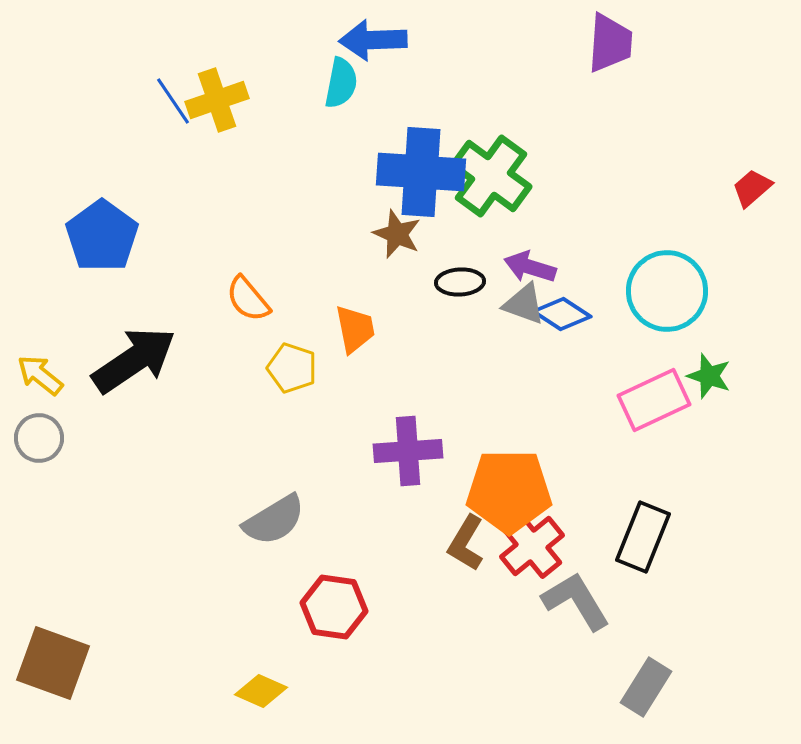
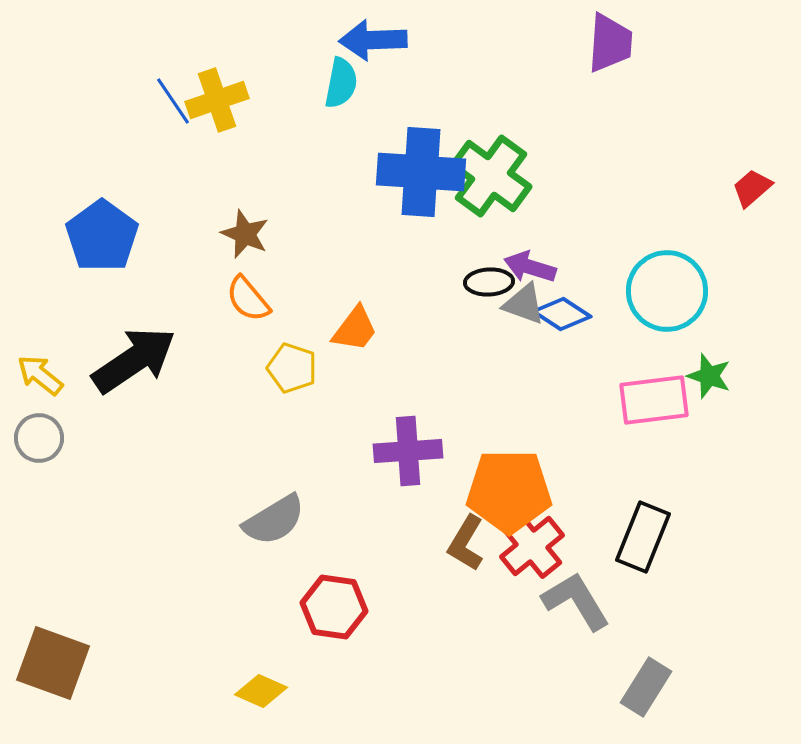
brown star: moved 152 px left
black ellipse: moved 29 px right
orange trapezoid: rotated 48 degrees clockwise
pink rectangle: rotated 18 degrees clockwise
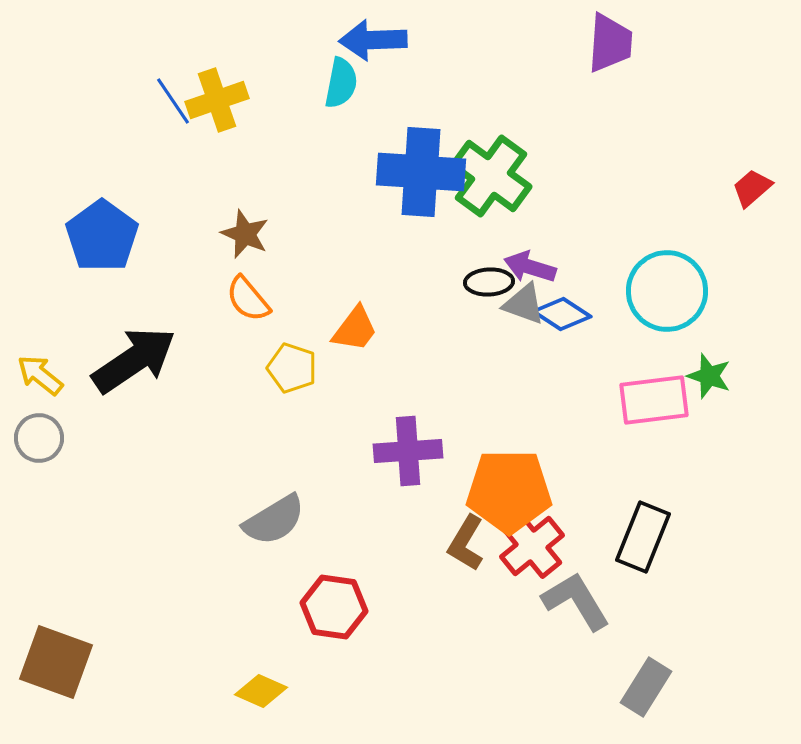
brown square: moved 3 px right, 1 px up
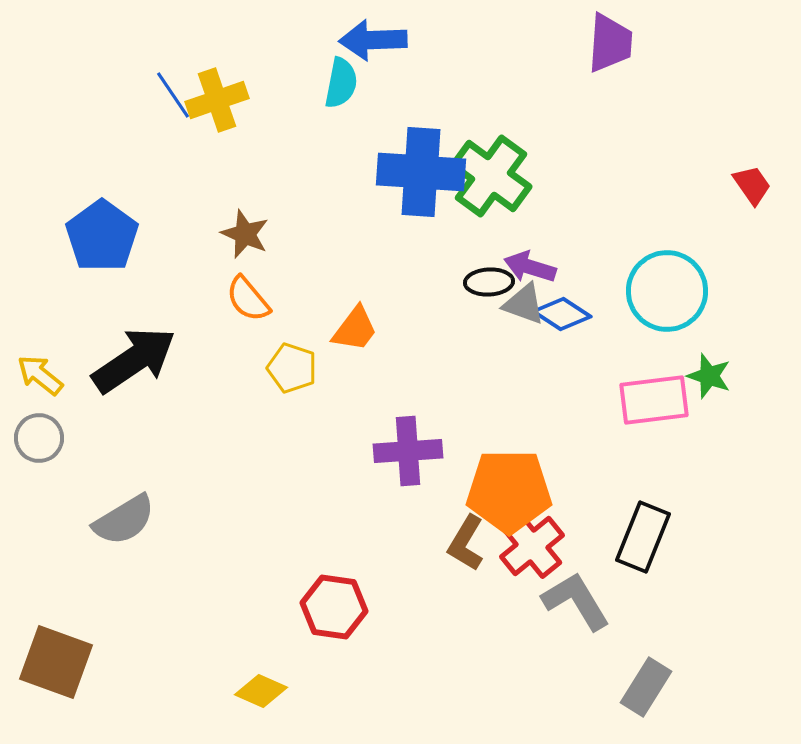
blue line: moved 6 px up
red trapezoid: moved 3 px up; rotated 96 degrees clockwise
gray semicircle: moved 150 px left
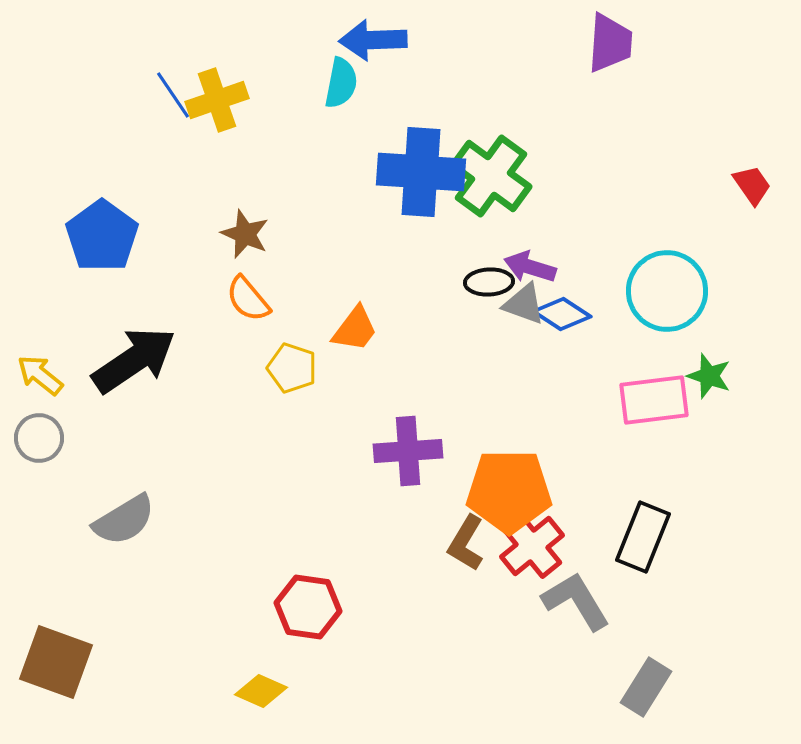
red hexagon: moved 26 px left
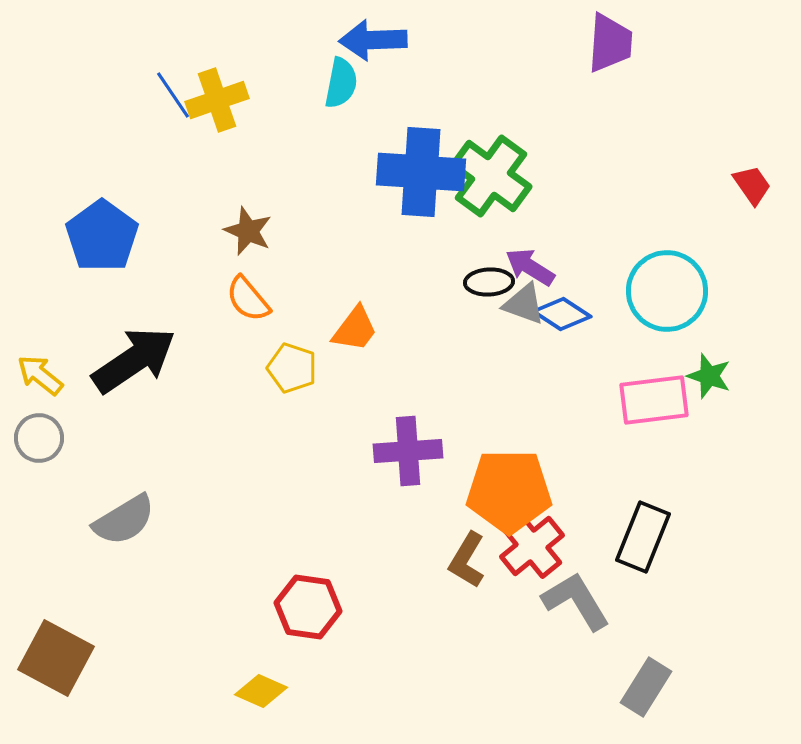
brown star: moved 3 px right, 3 px up
purple arrow: rotated 15 degrees clockwise
brown L-shape: moved 1 px right, 17 px down
brown square: moved 4 px up; rotated 8 degrees clockwise
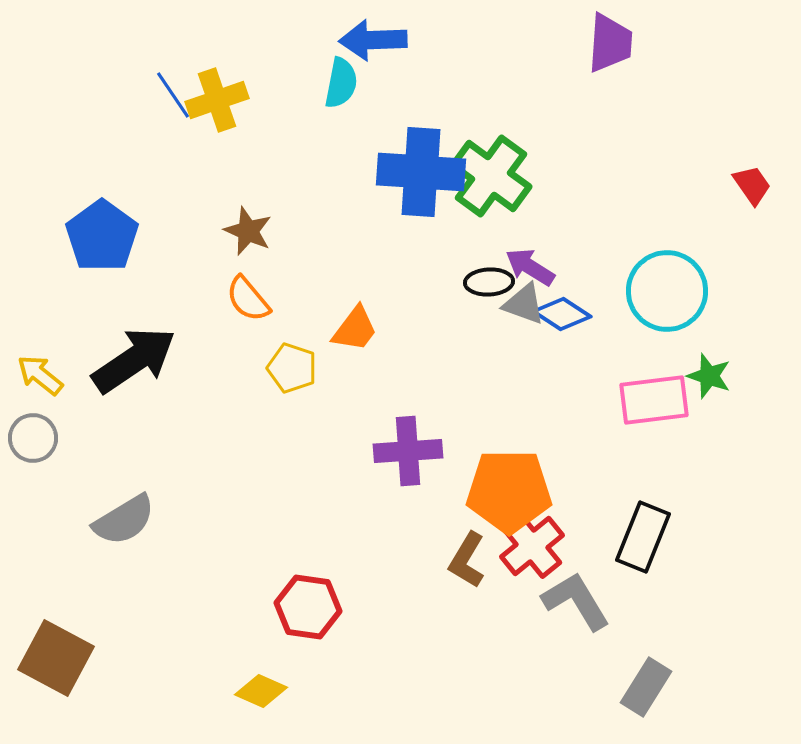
gray circle: moved 6 px left
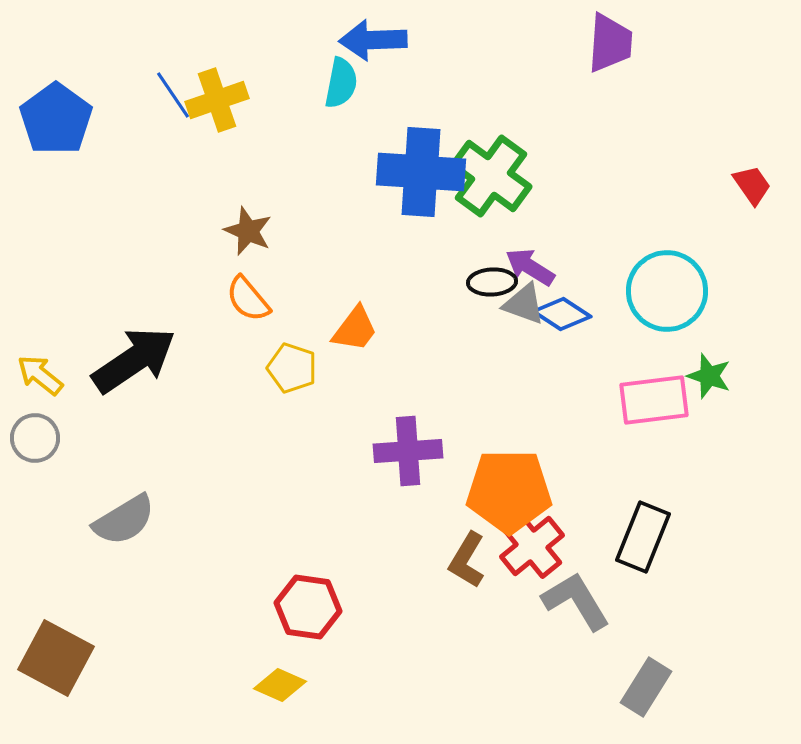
blue pentagon: moved 46 px left, 117 px up
black ellipse: moved 3 px right
gray circle: moved 2 px right
yellow diamond: moved 19 px right, 6 px up
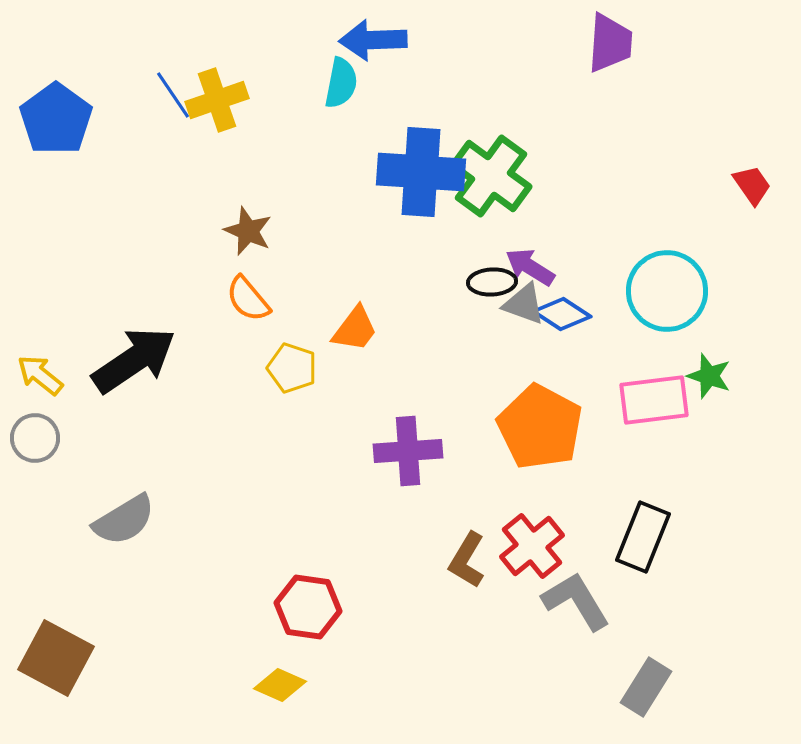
orange pentagon: moved 31 px right, 64 px up; rotated 28 degrees clockwise
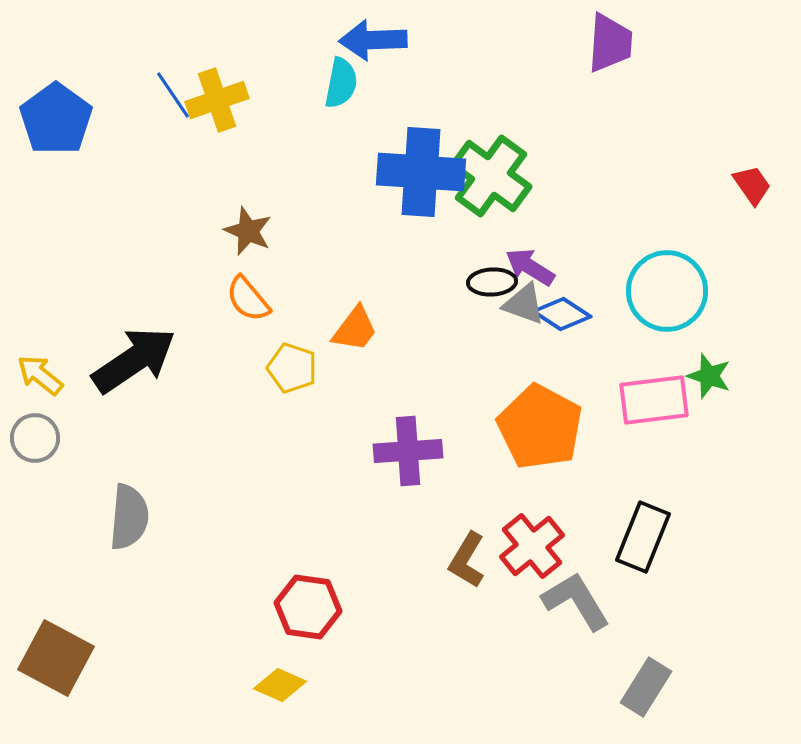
gray semicircle: moved 5 px right, 3 px up; rotated 54 degrees counterclockwise
